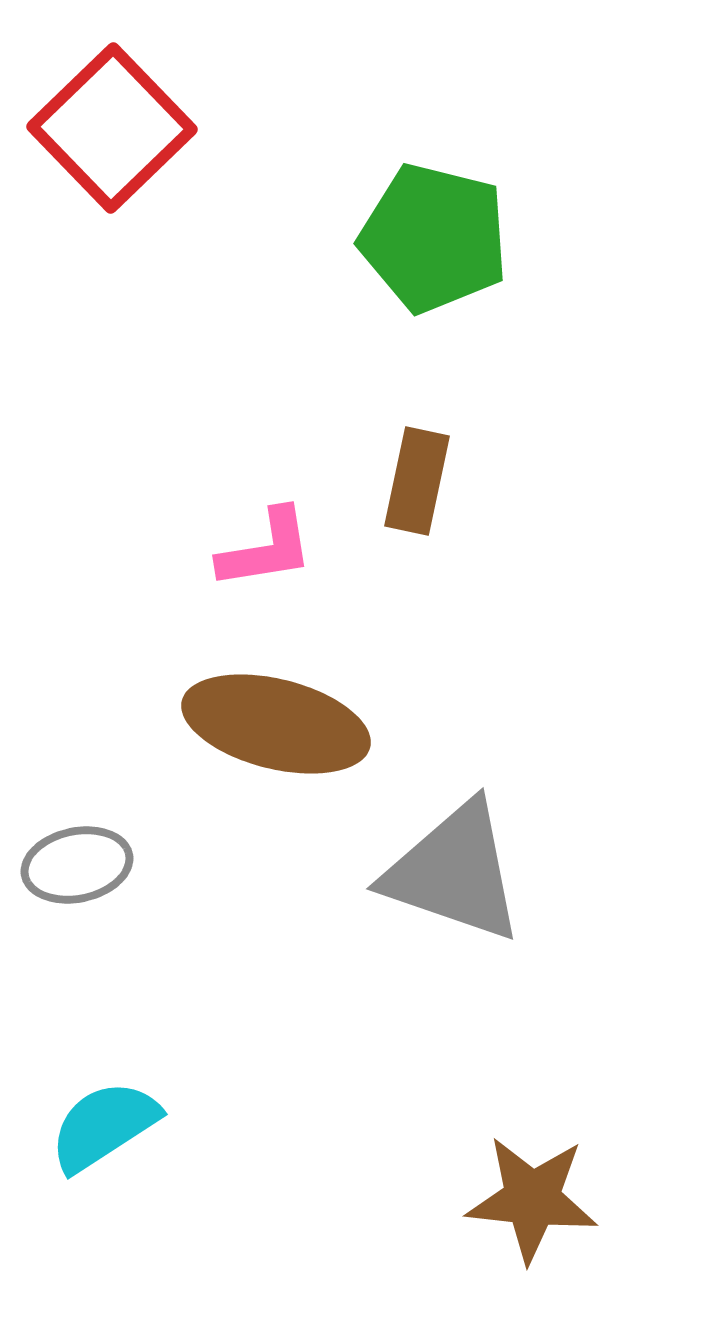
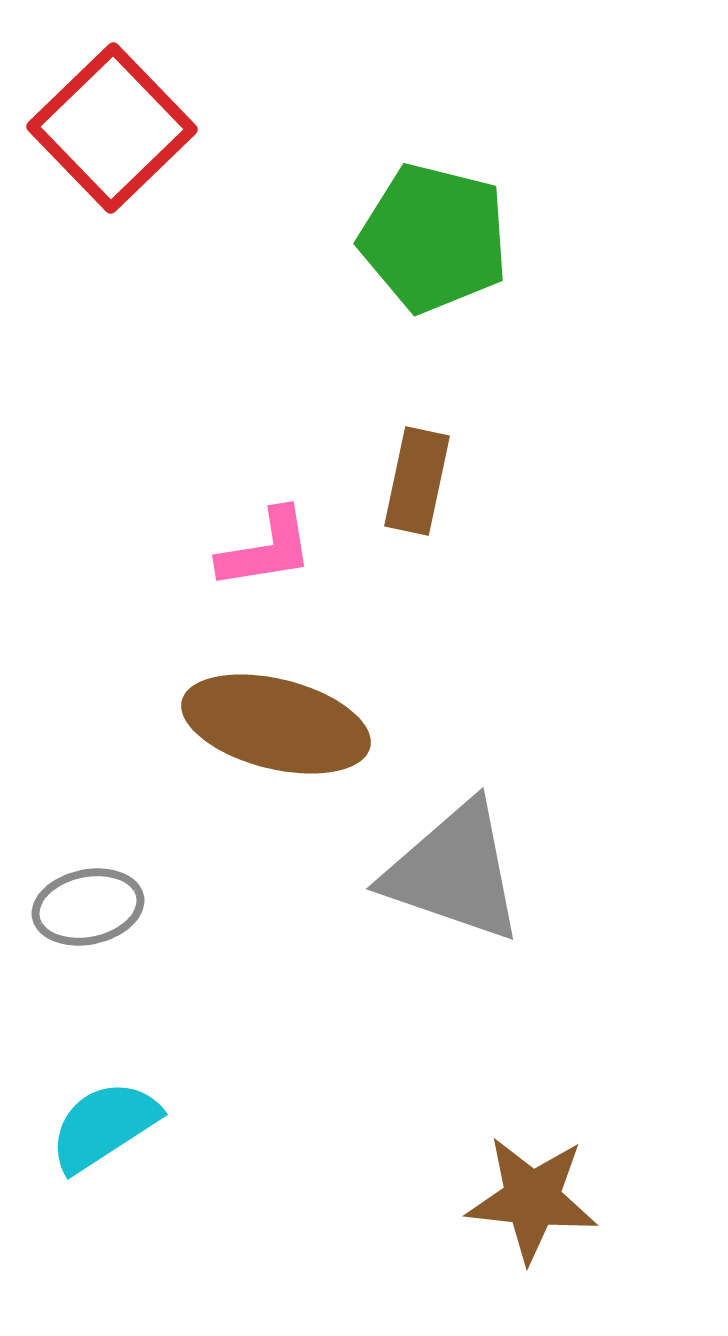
gray ellipse: moved 11 px right, 42 px down
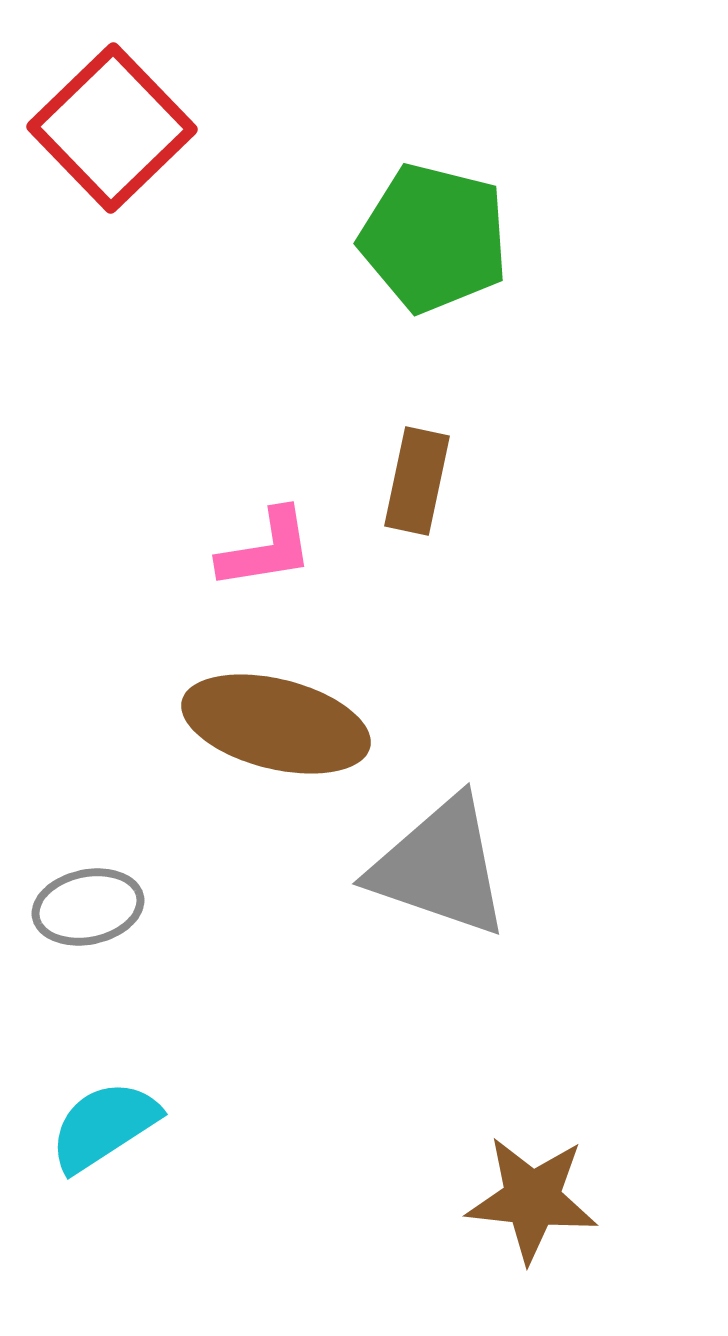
gray triangle: moved 14 px left, 5 px up
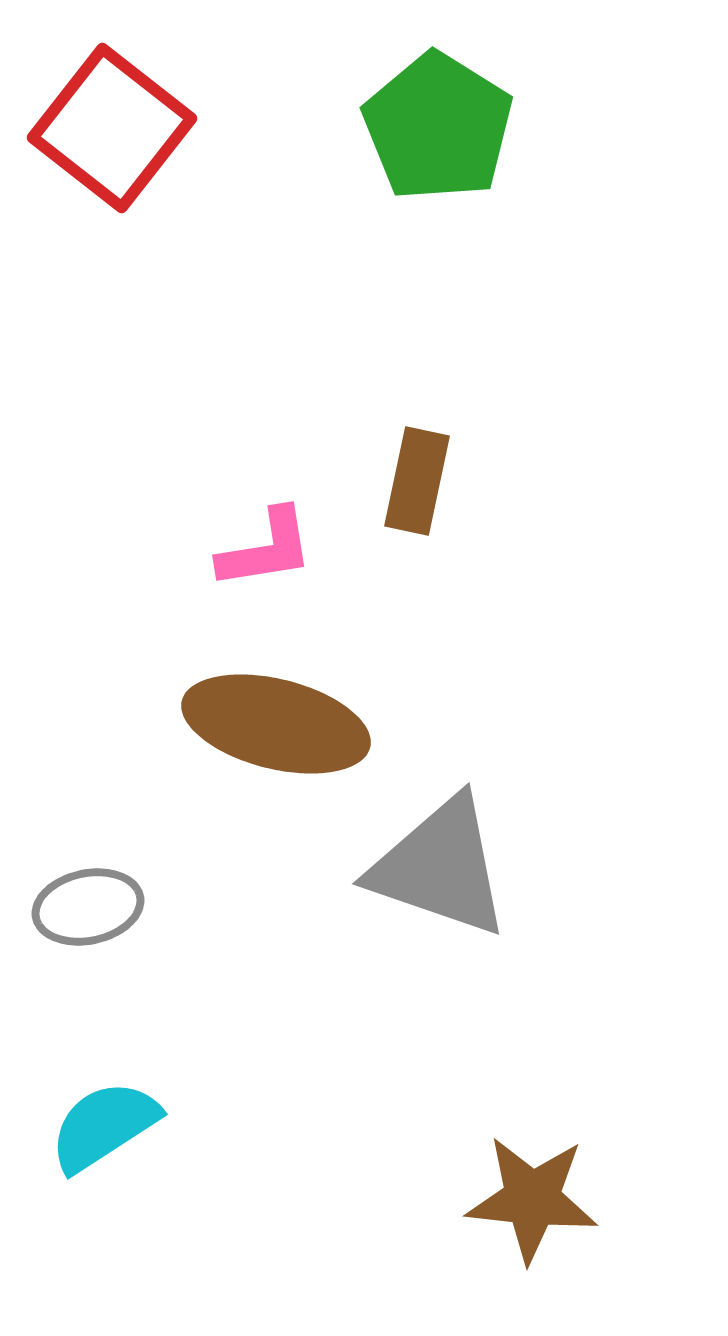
red square: rotated 8 degrees counterclockwise
green pentagon: moved 4 px right, 111 px up; rotated 18 degrees clockwise
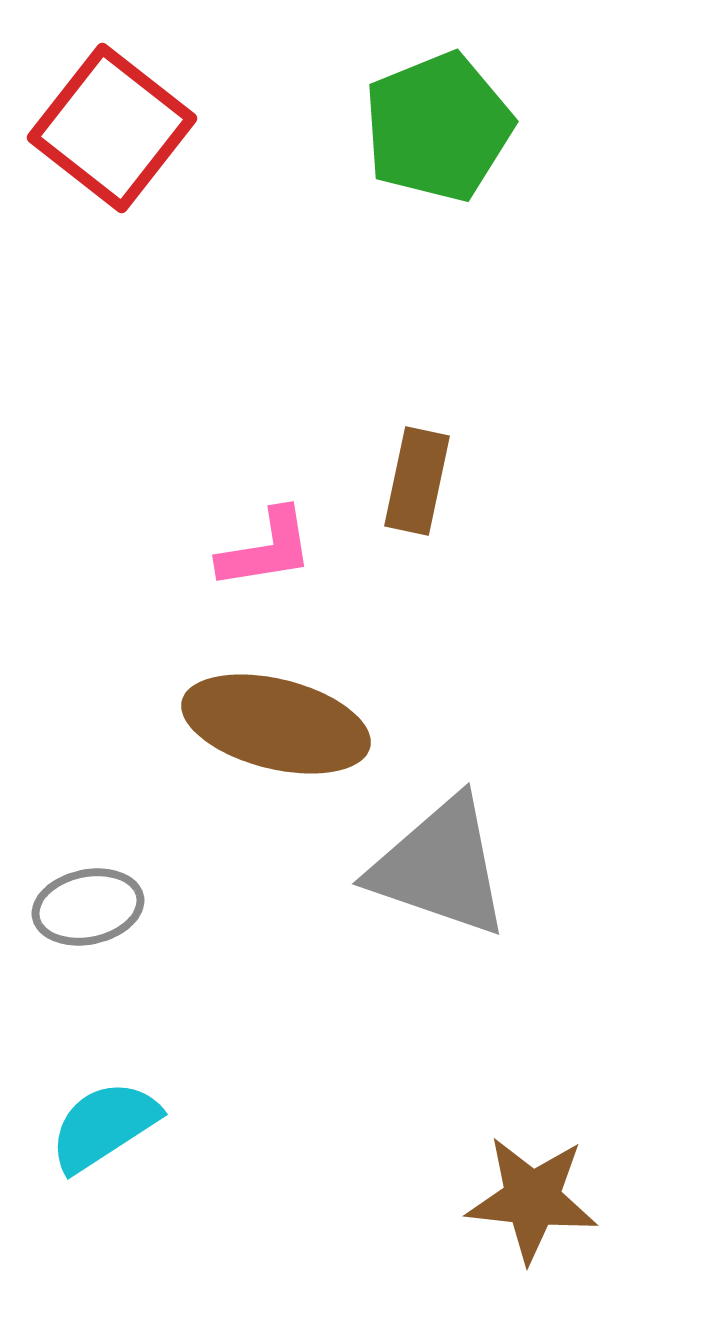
green pentagon: rotated 18 degrees clockwise
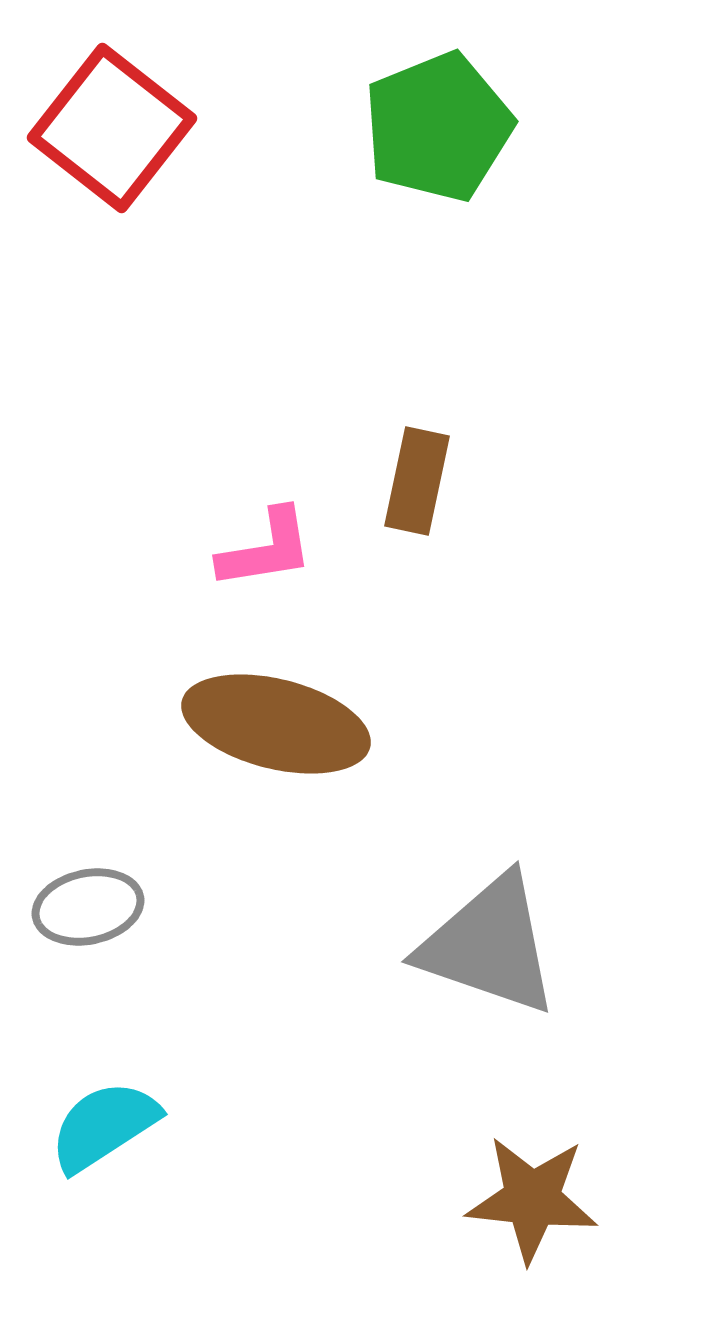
gray triangle: moved 49 px right, 78 px down
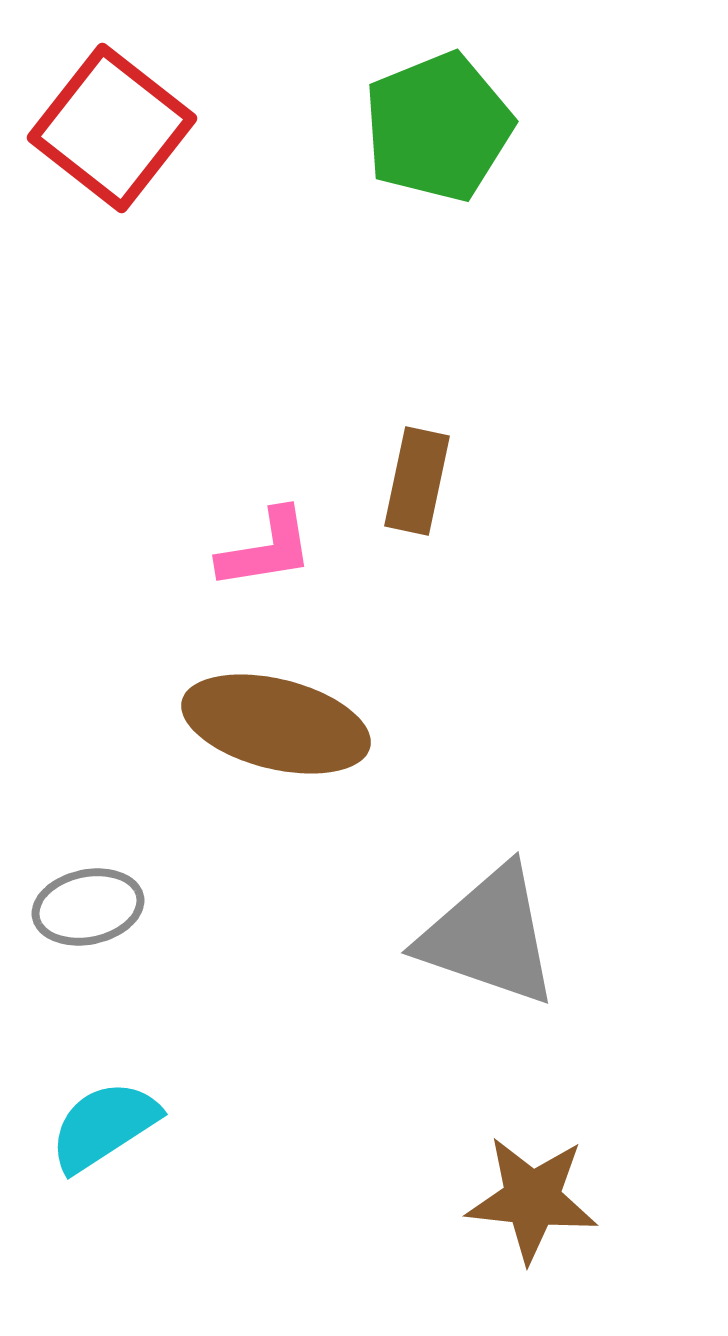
gray triangle: moved 9 px up
